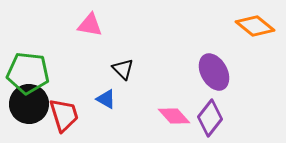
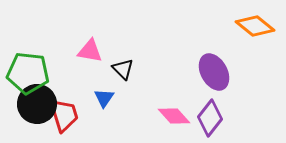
pink triangle: moved 26 px down
blue triangle: moved 2 px left, 1 px up; rotated 35 degrees clockwise
black circle: moved 8 px right
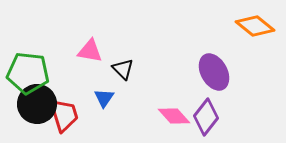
purple diamond: moved 4 px left, 1 px up
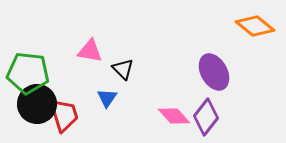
blue triangle: moved 3 px right
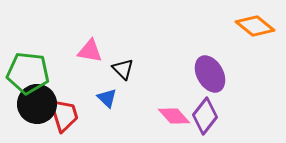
purple ellipse: moved 4 px left, 2 px down
blue triangle: rotated 20 degrees counterclockwise
purple diamond: moved 1 px left, 1 px up
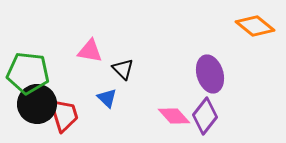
purple ellipse: rotated 12 degrees clockwise
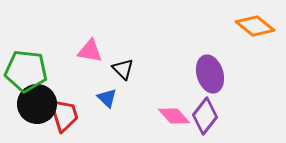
green pentagon: moved 2 px left, 2 px up
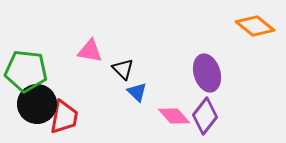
purple ellipse: moved 3 px left, 1 px up
blue triangle: moved 30 px right, 6 px up
red trapezoid: moved 2 px down; rotated 27 degrees clockwise
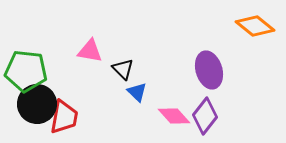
purple ellipse: moved 2 px right, 3 px up
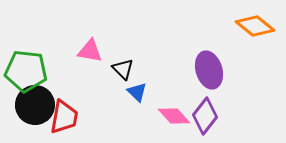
black circle: moved 2 px left, 1 px down
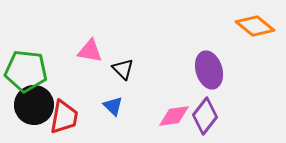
blue triangle: moved 24 px left, 14 px down
black circle: moved 1 px left
pink diamond: rotated 56 degrees counterclockwise
